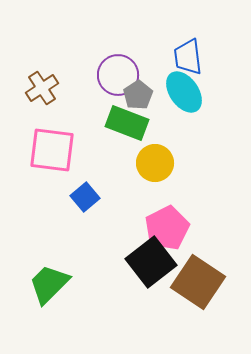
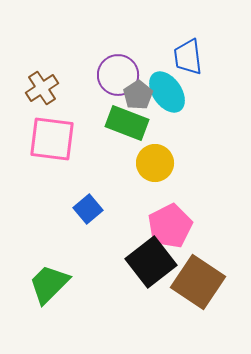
cyan ellipse: moved 17 px left
pink square: moved 11 px up
blue square: moved 3 px right, 12 px down
pink pentagon: moved 3 px right, 2 px up
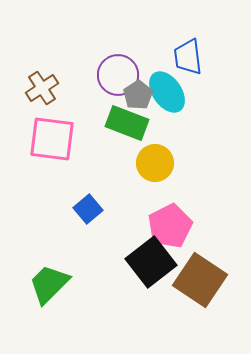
brown square: moved 2 px right, 2 px up
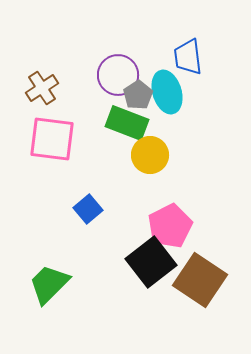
cyan ellipse: rotated 18 degrees clockwise
yellow circle: moved 5 px left, 8 px up
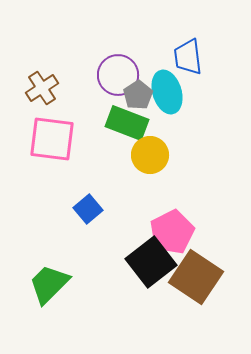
pink pentagon: moved 2 px right, 6 px down
brown square: moved 4 px left, 3 px up
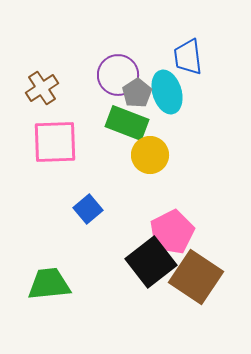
gray pentagon: moved 1 px left, 2 px up
pink square: moved 3 px right, 3 px down; rotated 9 degrees counterclockwise
green trapezoid: rotated 39 degrees clockwise
